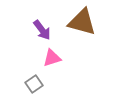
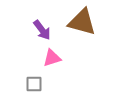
gray square: rotated 36 degrees clockwise
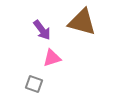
gray square: rotated 18 degrees clockwise
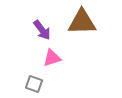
brown triangle: rotated 16 degrees counterclockwise
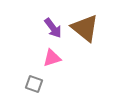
brown triangle: moved 3 px right, 6 px down; rotated 40 degrees clockwise
purple arrow: moved 11 px right, 2 px up
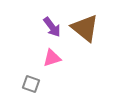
purple arrow: moved 1 px left, 1 px up
gray square: moved 3 px left
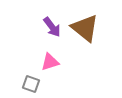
pink triangle: moved 2 px left, 4 px down
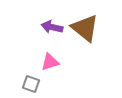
purple arrow: rotated 140 degrees clockwise
